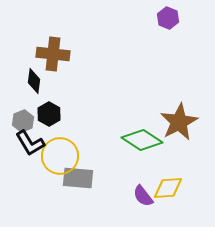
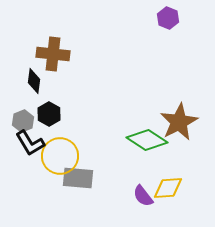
green diamond: moved 5 px right
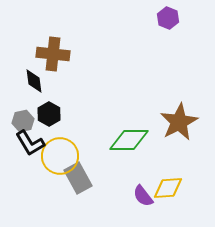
black diamond: rotated 15 degrees counterclockwise
gray hexagon: rotated 10 degrees clockwise
green diamond: moved 18 px left; rotated 33 degrees counterclockwise
gray rectangle: rotated 56 degrees clockwise
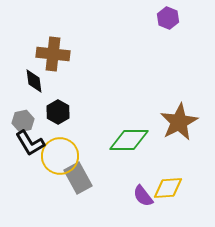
black hexagon: moved 9 px right, 2 px up
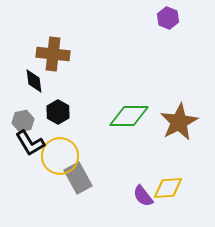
green diamond: moved 24 px up
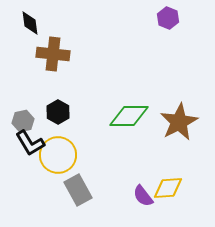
black diamond: moved 4 px left, 58 px up
yellow circle: moved 2 px left, 1 px up
gray rectangle: moved 12 px down
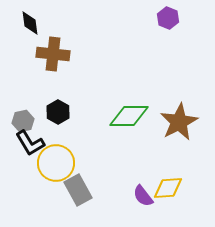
yellow circle: moved 2 px left, 8 px down
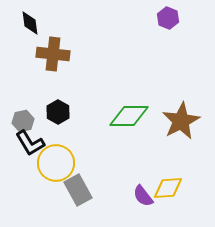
brown star: moved 2 px right, 1 px up
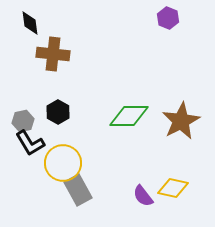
yellow circle: moved 7 px right
yellow diamond: moved 5 px right; rotated 16 degrees clockwise
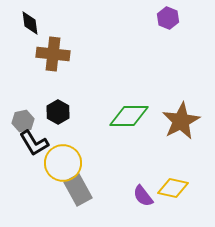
black L-shape: moved 4 px right
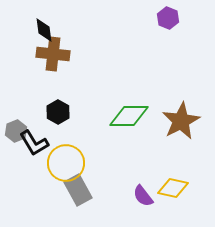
black diamond: moved 14 px right, 7 px down
gray hexagon: moved 7 px left, 10 px down; rotated 10 degrees counterclockwise
yellow circle: moved 3 px right
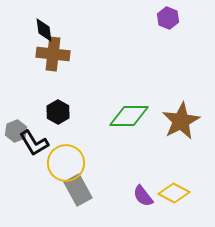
yellow diamond: moved 1 px right, 5 px down; rotated 16 degrees clockwise
